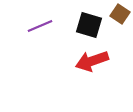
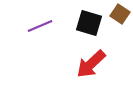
black square: moved 2 px up
red arrow: moved 1 px left, 3 px down; rotated 24 degrees counterclockwise
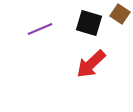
purple line: moved 3 px down
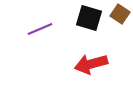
black square: moved 5 px up
red arrow: rotated 28 degrees clockwise
